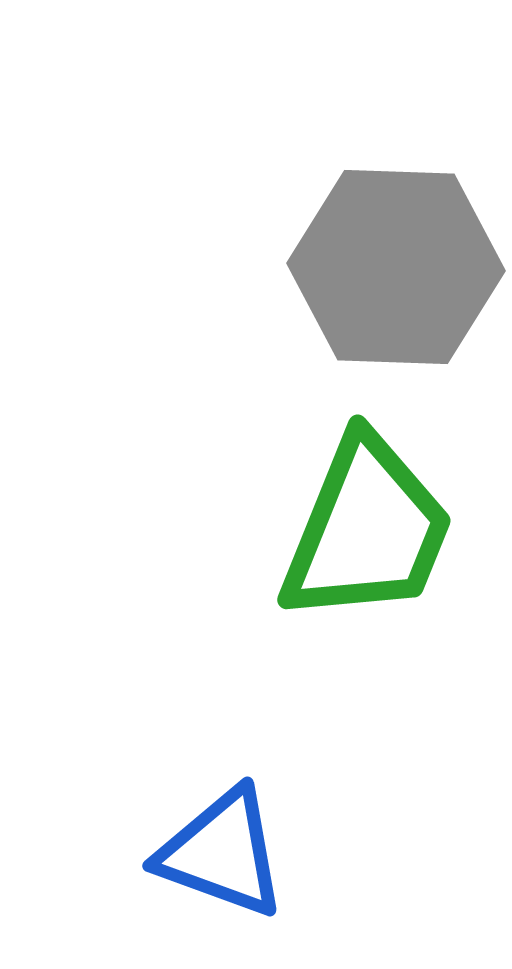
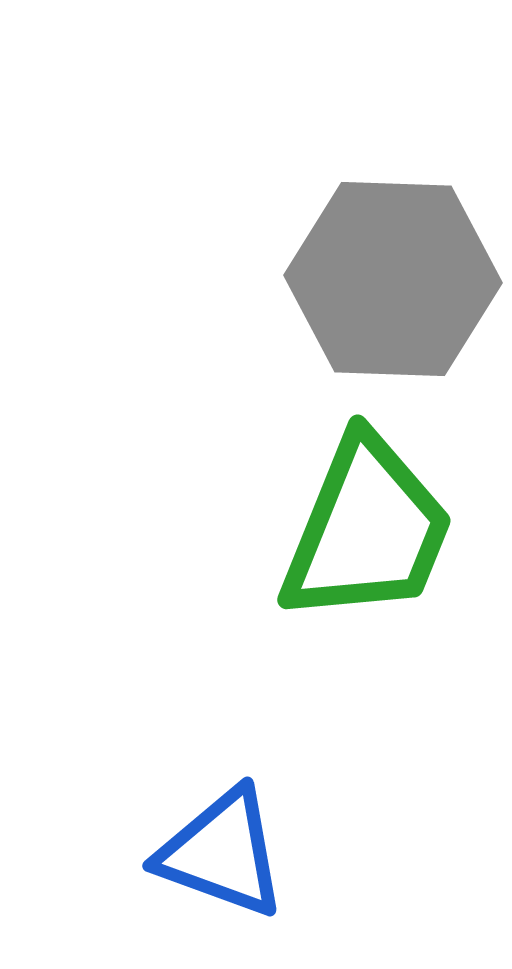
gray hexagon: moved 3 px left, 12 px down
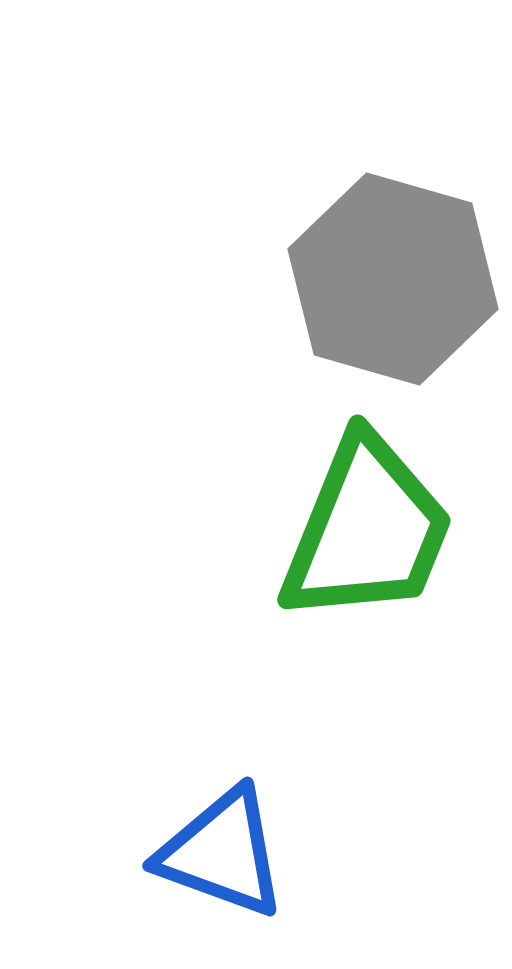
gray hexagon: rotated 14 degrees clockwise
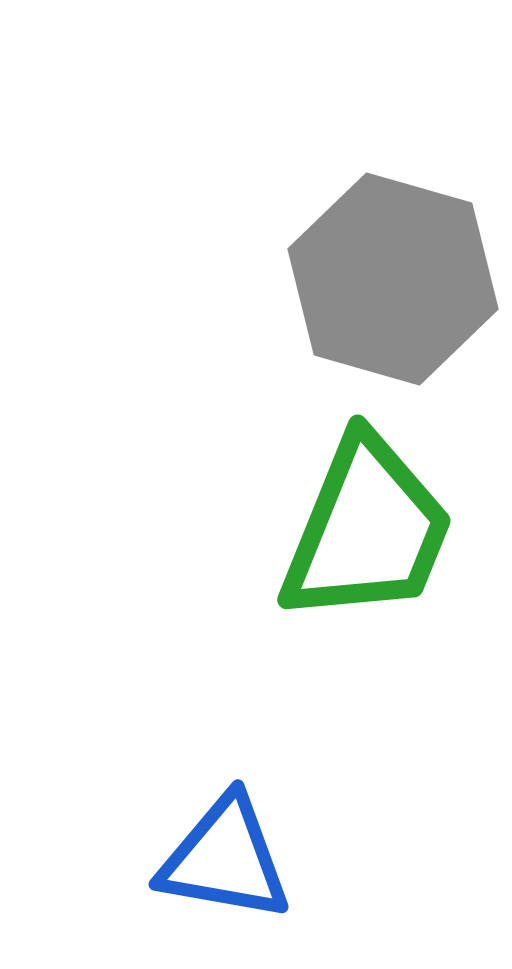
blue triangle: moved 3 px right, 6 px down; rotated 10 degrees counterclockwise
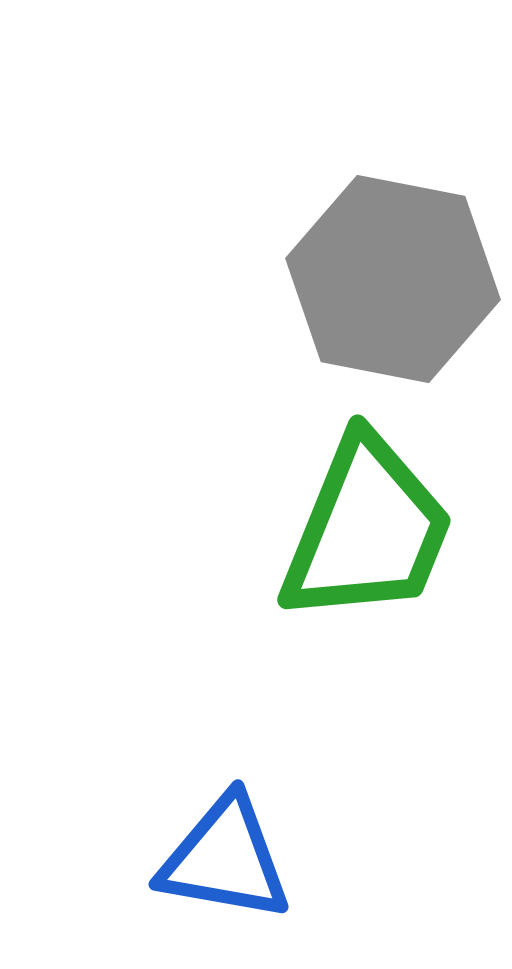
gray hexagon: rotated 5 degrees counterclockwise
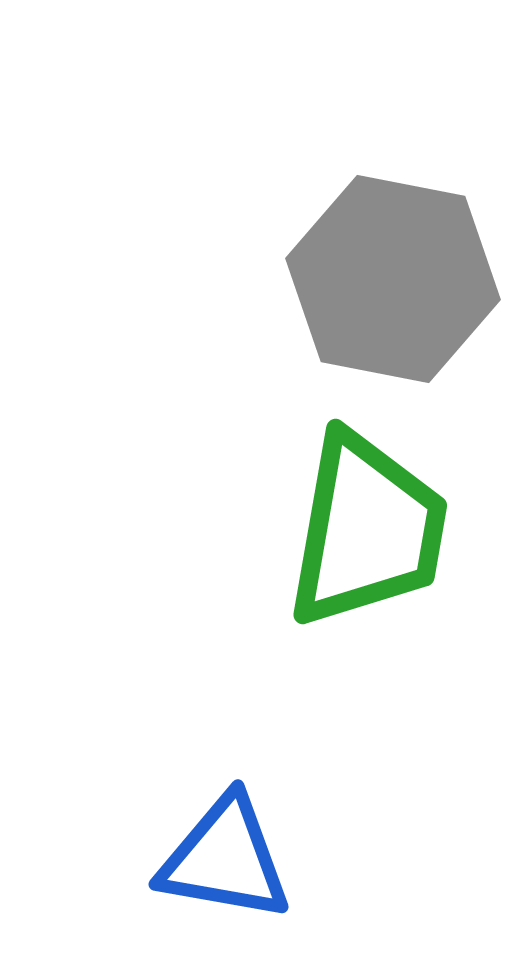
green trapezoid: rotated 12 degrees counterclockwise
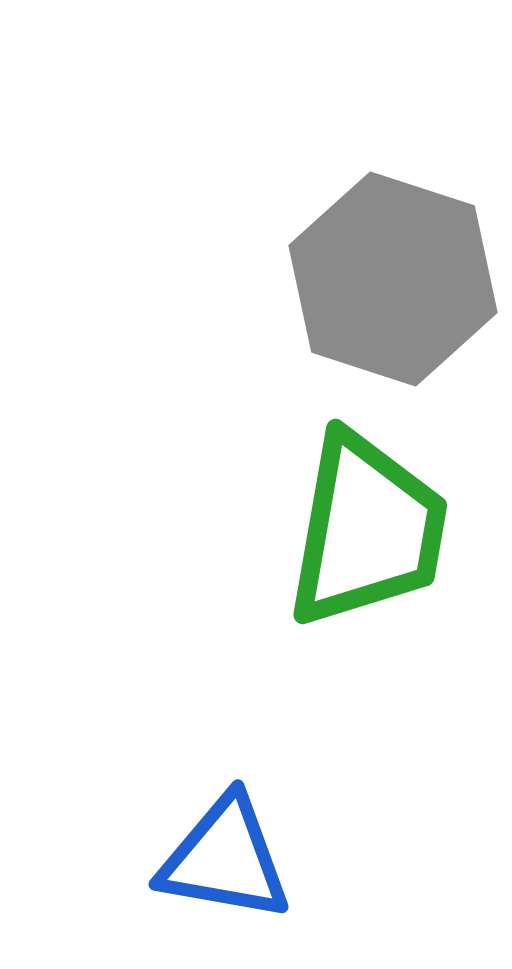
gray hexagon: rotated 7 degrees clockwise
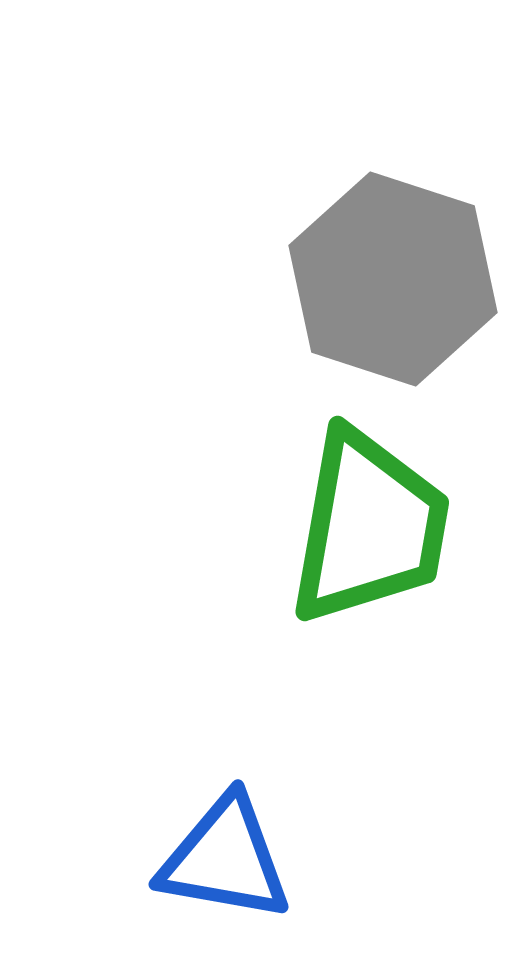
green trapezoid: moved 2 px right, 3 px up
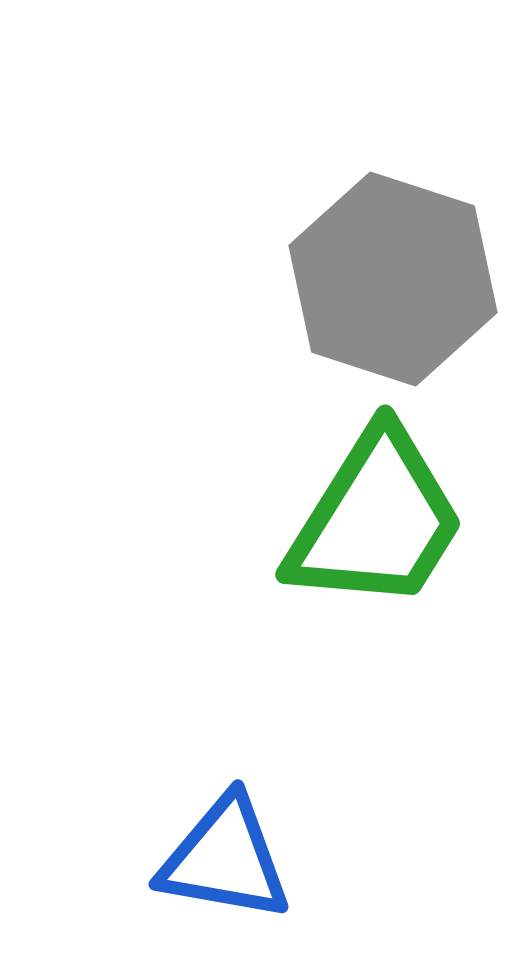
green trapezoid: moved 7 px right, 7 px up; rotated 22 degrees clockwise
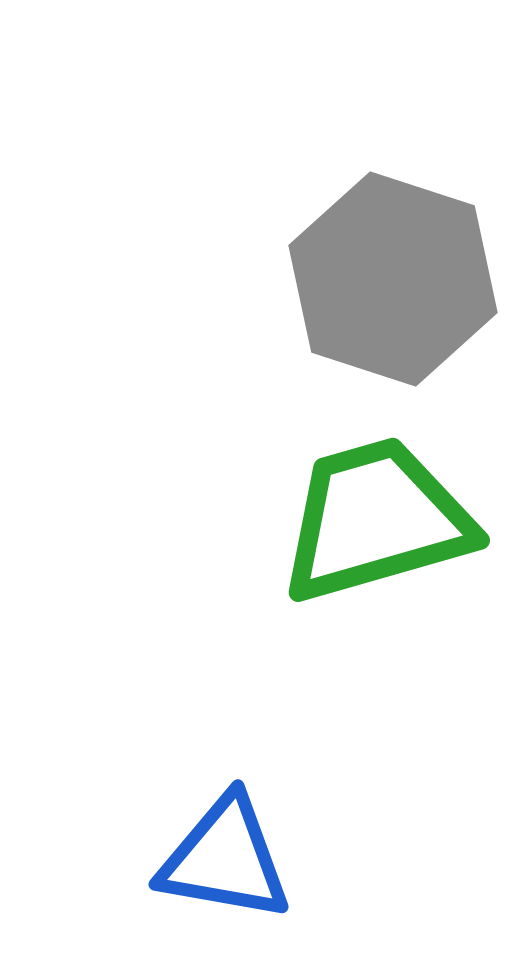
green trapezoid: rotated 138 degrees counterclockwise
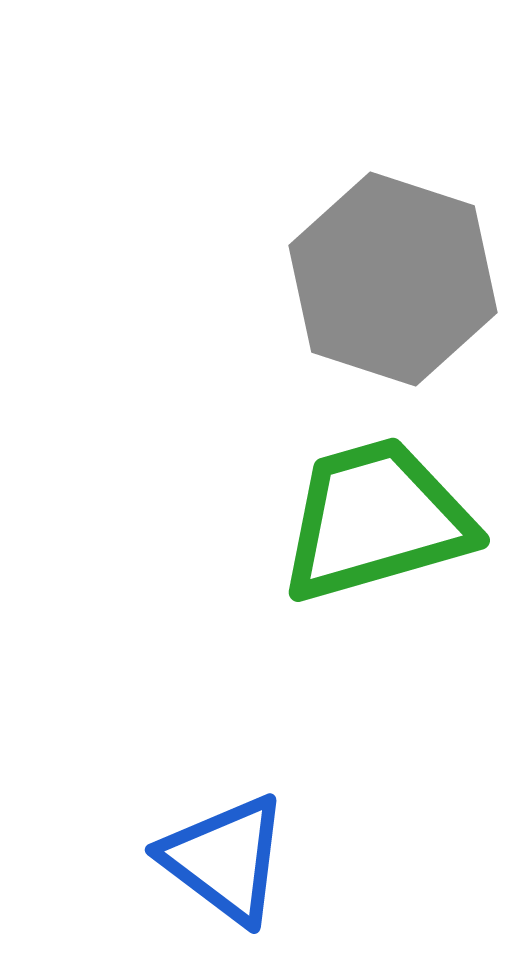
blue triangle: rotated 27 degrees clockwise
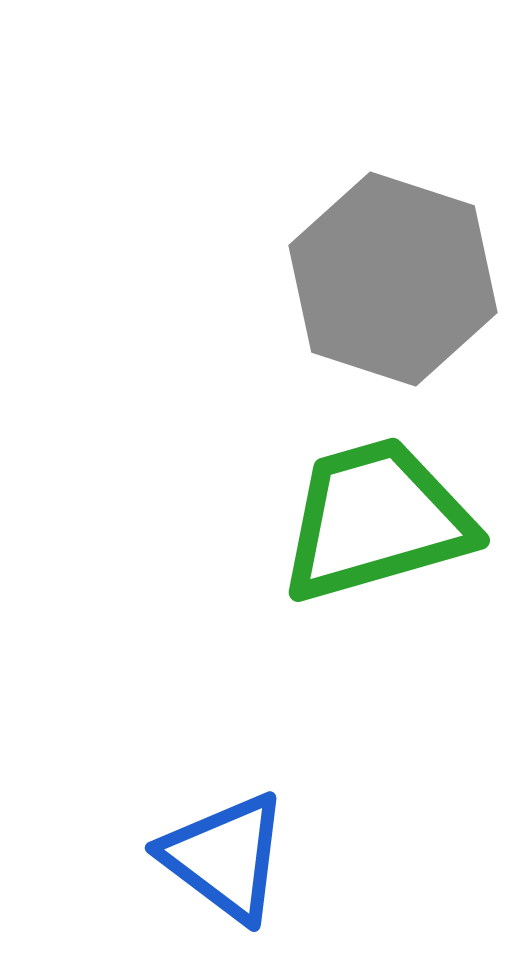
blue triangle: moved 2 px up
